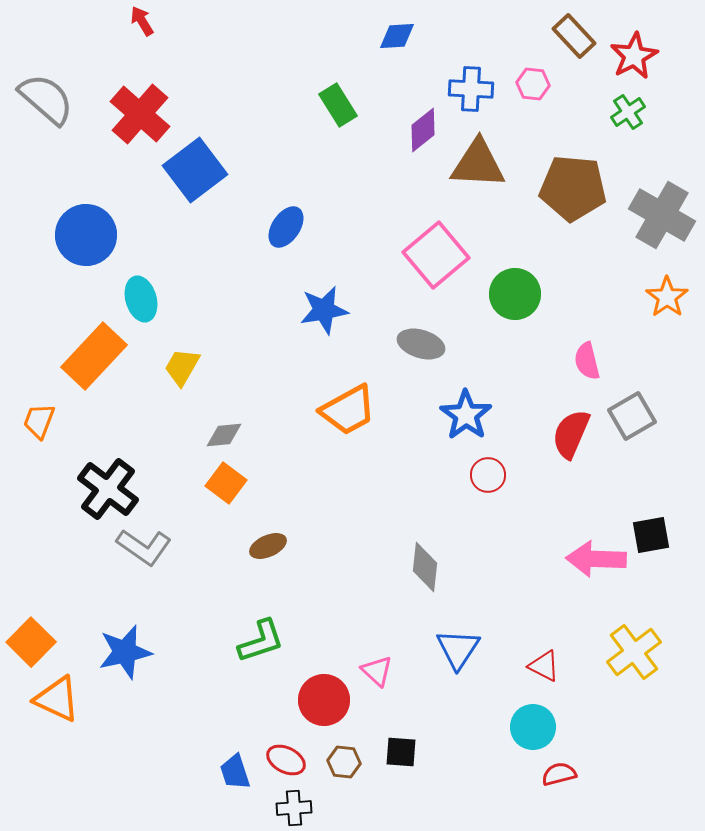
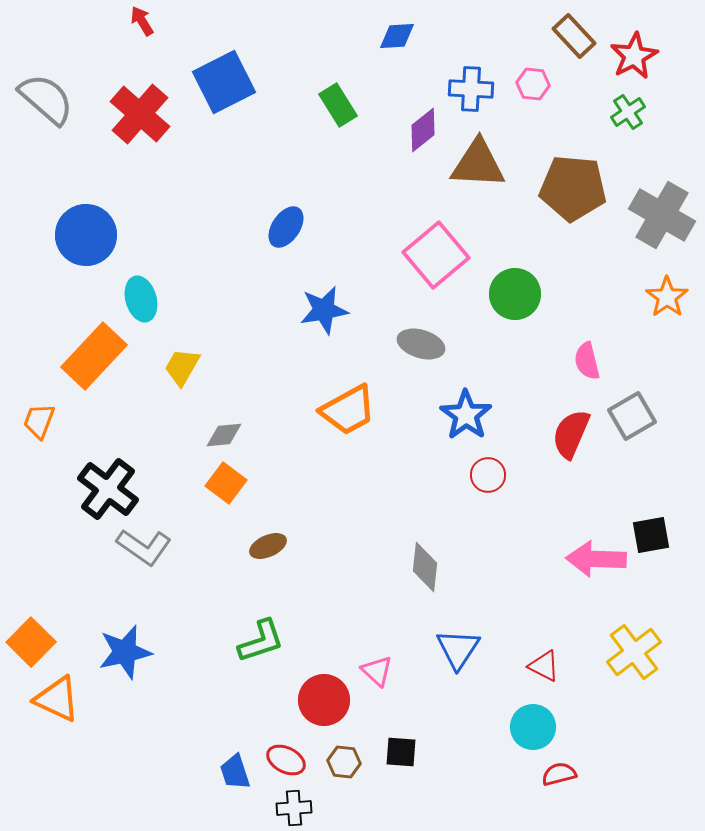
blue square at (195, 170): moved 29 px right, 88 px up; rotated 10 degrees clockwise
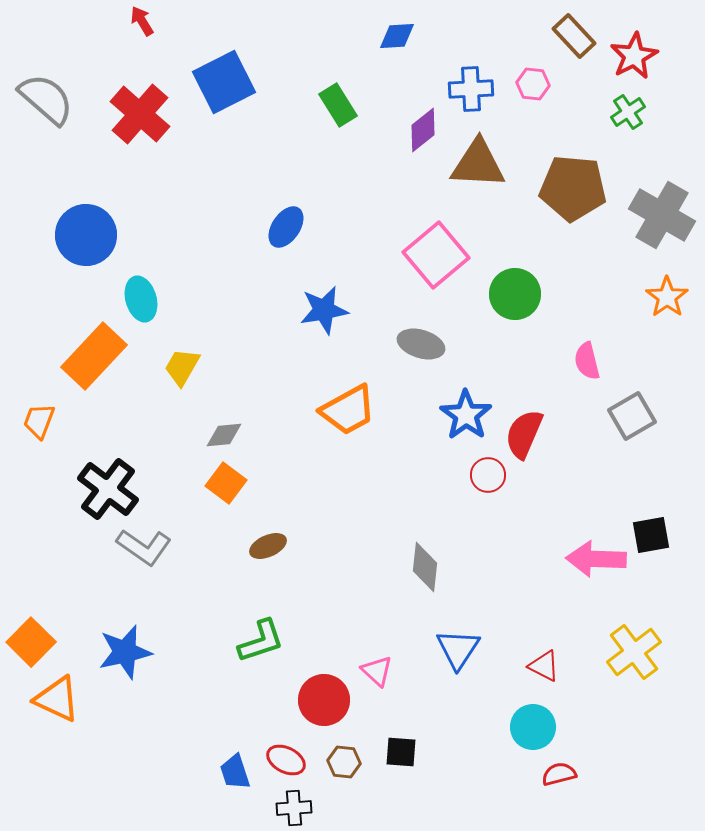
blue cross at (471, 89): rotated 6 degrees counterclockwise
red semicircle at (571, 434): moved 47 px left
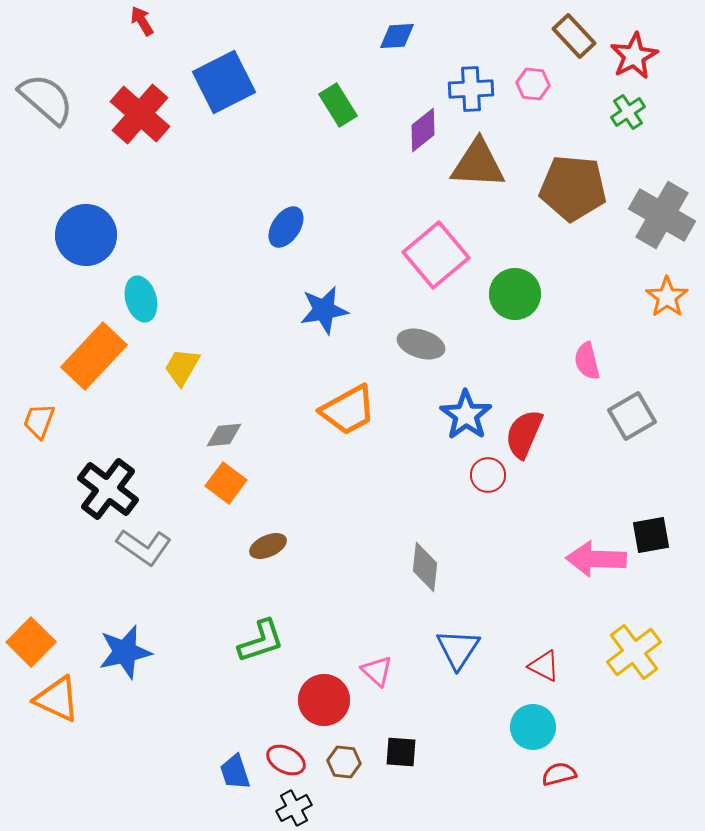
black cross at (294, 808): rotated 24 degrees counterclockwise
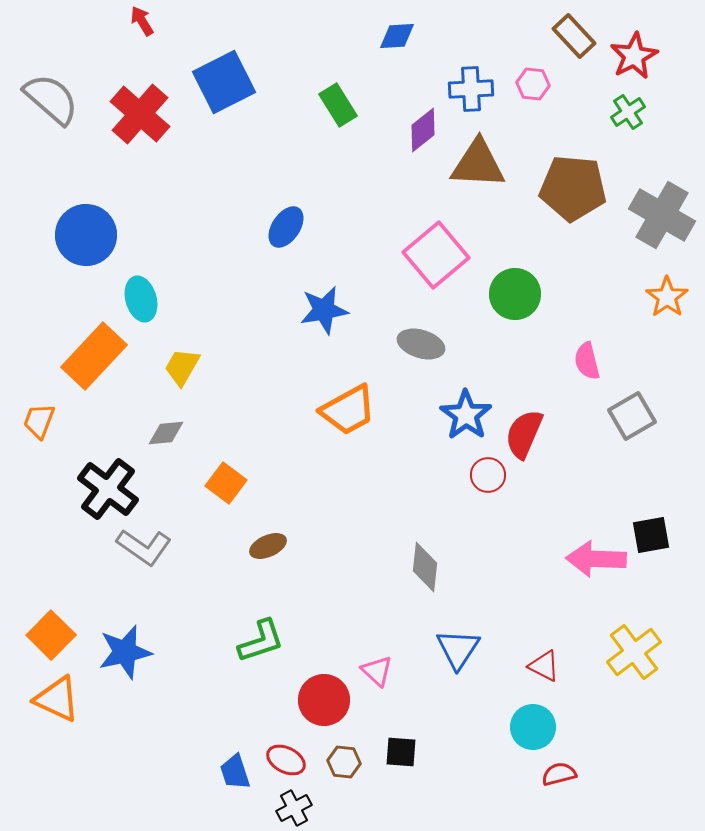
gray semicircle at (46, 99): moved 5 px right
gray diamond at (224, 435): moved 58 px left, 2 px up
orange square at (31, 642): moved 20 px right, 7 px up
